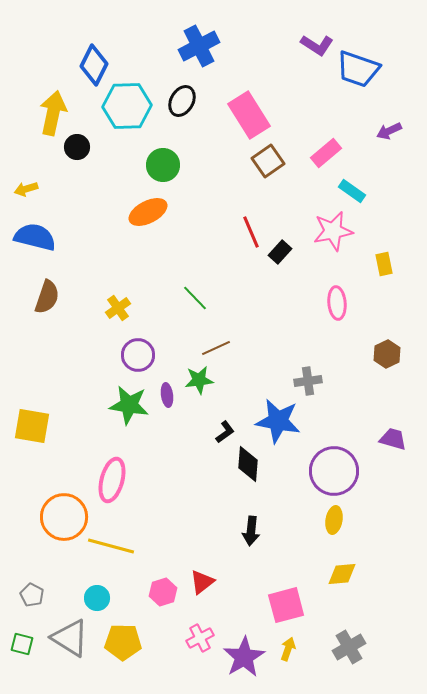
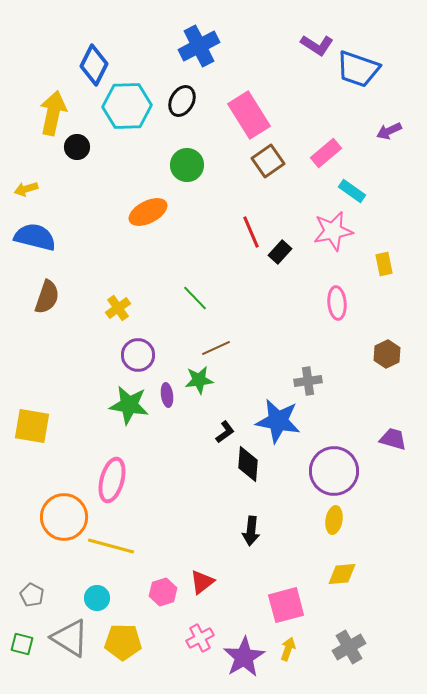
green circle at (163, 165): moved 24 px right
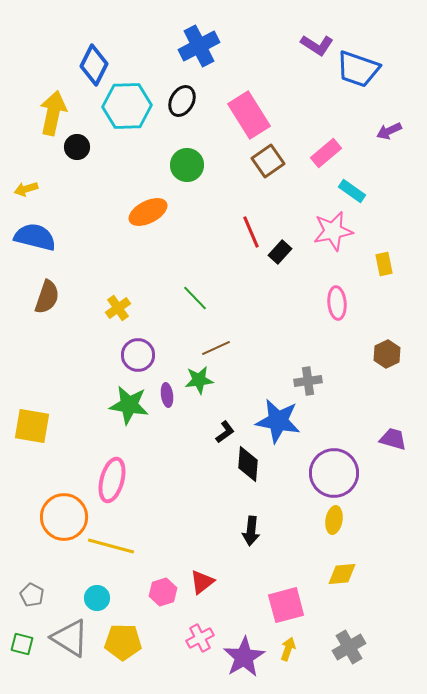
purple circle at (334, 471): moved 2 px down
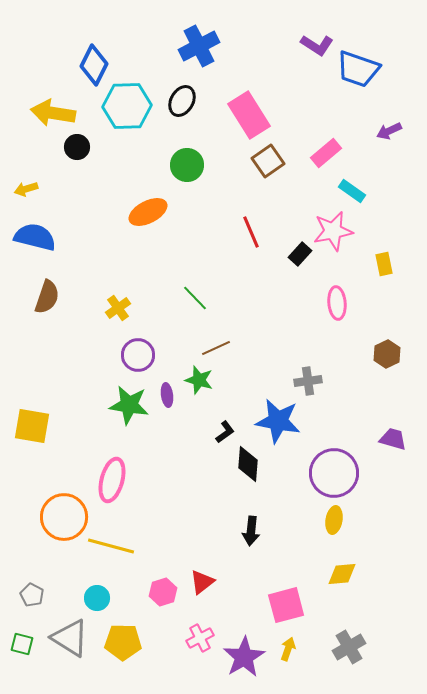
yellow arrow at (53, 113): rotated 93 degrees counterclockwise
black rectangle at (280, 252): moved 20 px right, 2 px down
green star at (199, 380): rotated 24 degrees clockwise
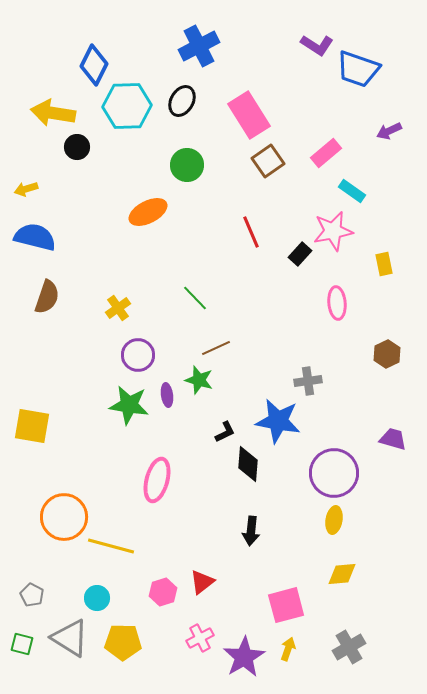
black L-shape at (225, 432): rotated 10 degrees clockwise
pink ellipse at (112, 480): moved 45 px right
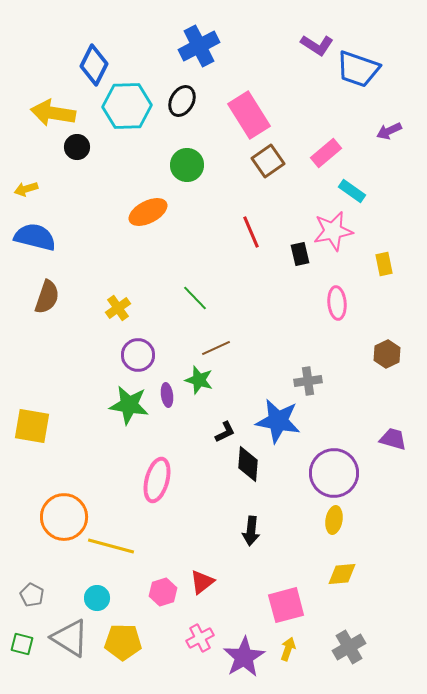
black rectangle at (300, 254): rotated 55 degrees counterclockwise
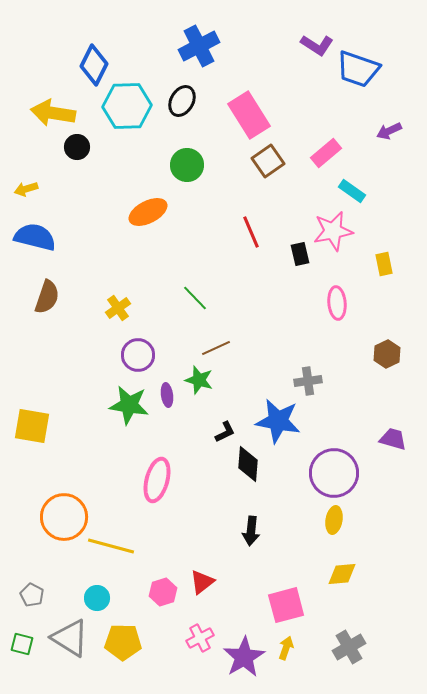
yellow arrow at (288, 649): moved 2 px left, 1 px up
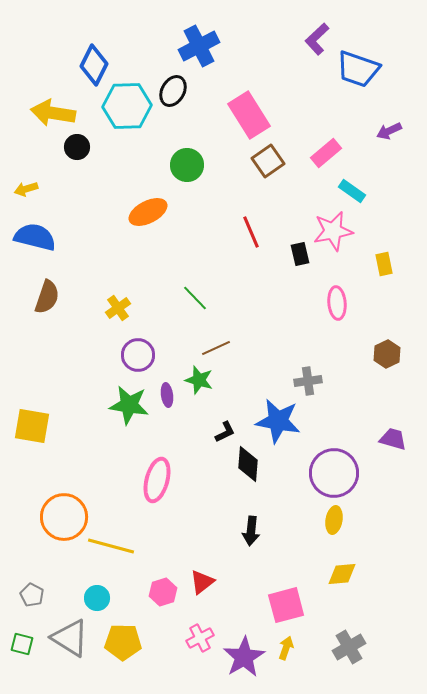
purple L-shape at (317, 45): moved 6 px up; rotated 104 degrees clockwise
black ellipse at (182, 101): moved 9 px left, 10 px up
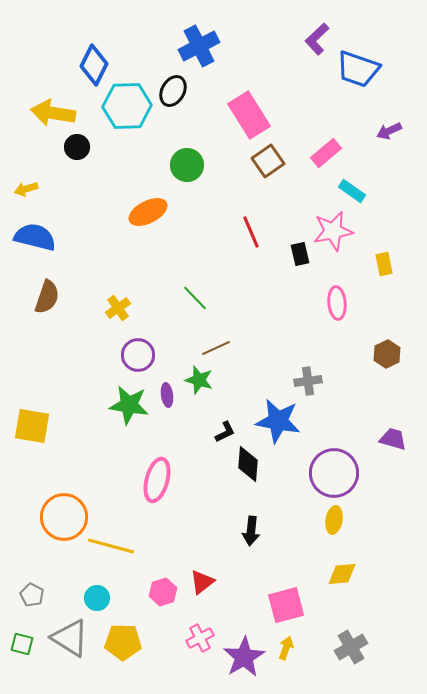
gray cross at (349, 647): moved 2 px right
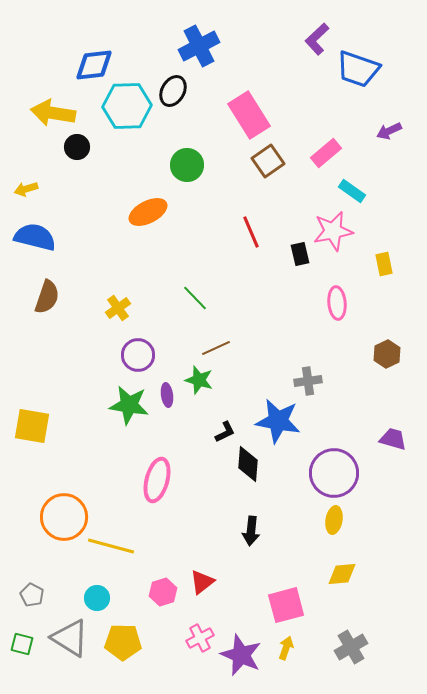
blue diamond at (94, 65): rotated 57 degrees clockwise
purple star at (244, 657): moved 3 px left, 2 px up; rotated 18 degrees counterclockwise
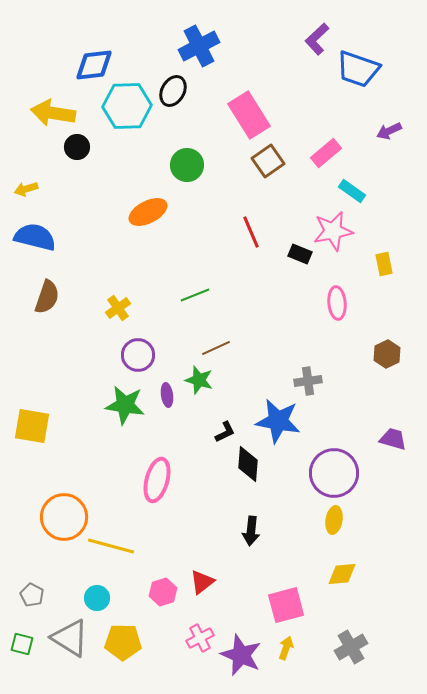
black rectangle at (300, 254): rotated 55 degrees counterclockwise
green line at (195, 298): moved 3 px up; rotated 68 degrees counterclockwise
green star at (129, 405): moved 4 px left
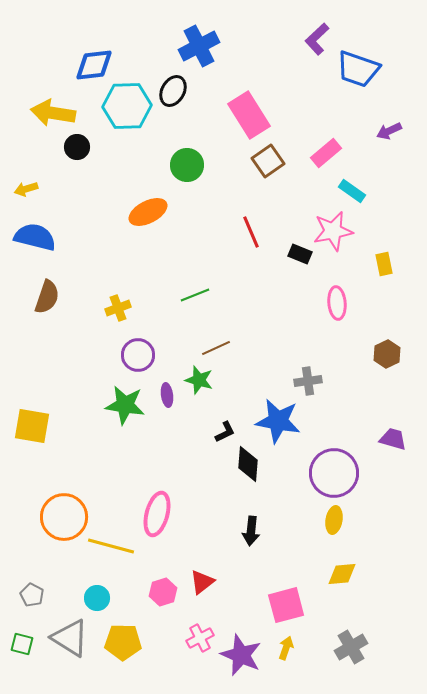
yellow cross at (118, 308): rotated 15 degrees clockwise
pink ellipse at (157, 480): moved 34 px down
